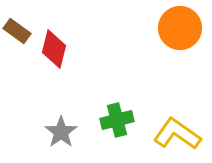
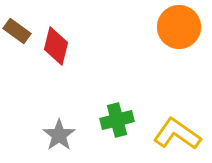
orange circle: moved 1 px left, 1 px up
red diamond: moved 2 px right, 3 px up
gray star: moved 2 px left, 3 px down
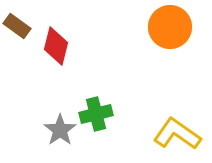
orange circle: moved 9 px left
brown rectangle: moved 5 px up
green cross: moved 21 px left, 6 px up
gray star: moved 1 px right, 5 px up
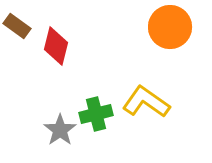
yellow L-shape: moved 31 px left, 32 px up
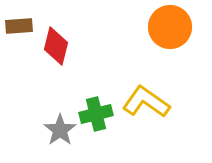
brown rectangle: moved 2 px right; rotated 40 degrees counterclockwise
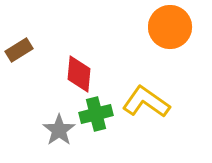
brown rectangle: moved 24 px down; rotated 28 degrees counterclockwise
red diamond: moved 23 px right, 28 px down; rotated 9 degrees counterclockwise
gray star: moved 1 px left
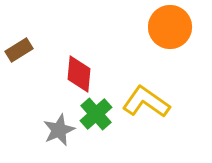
green cross: rotated 28 degrees counterclockwise
gray star: rotated 12 degrees clockwise
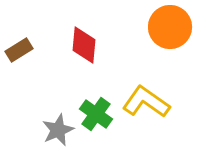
red diamond: moved 5 px right, 29 px up
green cross: rotated 12 degrees counterclockwise
gray star: moved 1 px left
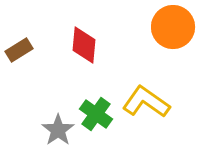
orange circle: moved 3 px right
gray star: rotated 12 degrees counterclockwise
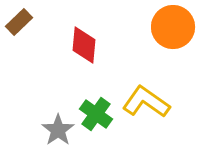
brown rectangle: moved 28 px up; rotated 12 degrees counterclockwise
